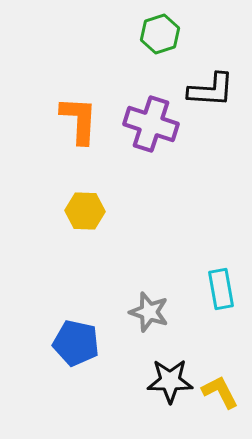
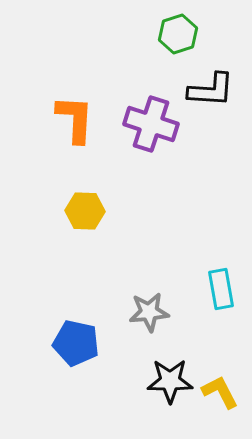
green hexagon: moved 18 px right
orange L-shape: moved 4 px left, 1 px up
gray star: rotated 24 degrees counterclockwise
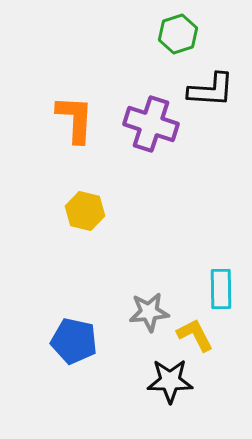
yellow hexagon: rotated 12 degrees clockwise
cyan rectangle: rotated 9 degrees clockwise
blue pentagon: moved 2 px left, 2 px up
yellow L-shape: moved 25 px left, 57 px up
